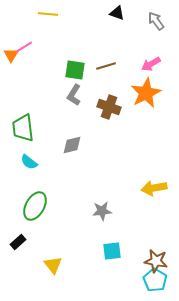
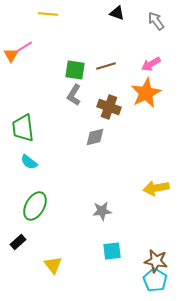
gray diamond: moved 23 px right, 8 px up
yellow arrow: moved 2 px right
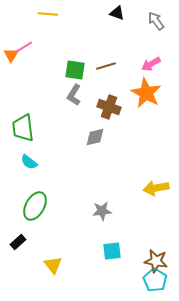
orange star: rotated 16 degrees counterclockwise
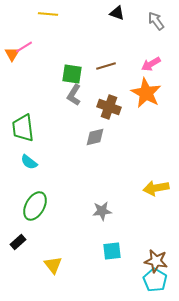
orange triangle: moved 1 px right, 1 px up
green square: moved 3 px left, 4 px down
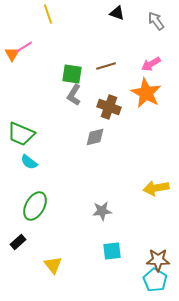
yellow line: rotated 66 degrees clockwise
green trapezoid: moved 2 px left, 6 px down; rotated 60 degrees counterclockwise
brown star: moved 2 px right, 1 px up; rotated 10 degrees counterclockwise
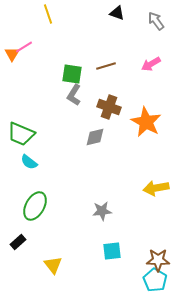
orange star: moved 29 px down
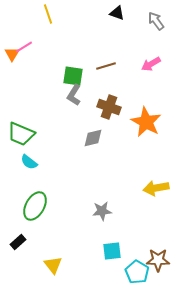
green square: moved 1 px right, 2 px down
gray diamond: moved 2 px left, 1 px down
cyan pentagon: moved 18 px left, 8 px up
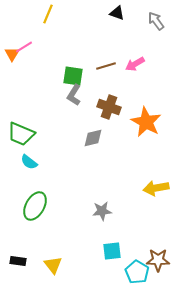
yellow line: rotated 42 degrees clockwise
pink arrow: moved 16 px left
black rectangle: moved 19 px down; rotated 49 degrees clockwise
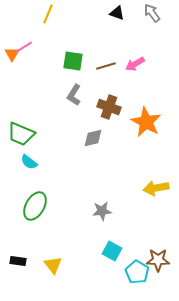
gray arrow: moved 4 px left, 8 px up
green square: moved 15 px up
cyan square: rotated 36 degrees clockwise
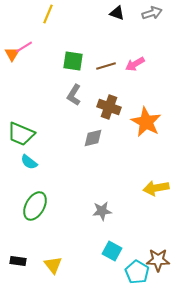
gray arrow: rotated 108 degrees clockwise
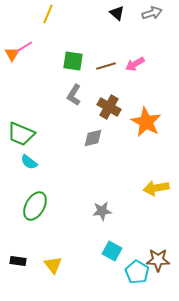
black triangle: rotated 21 degrees clockwise
brown cross: rotated 10 degrees clockwise
